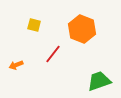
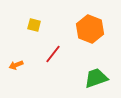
orange hexagon: moved 8 px right
green trapezoid: moved 3 px left, 3 px up
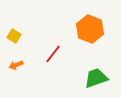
yellow square: moved 20 px left, 11 px down; rotated 16 degrees clockwise
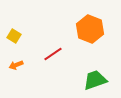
red line: rotated 18 degrees clockwise
green trapezoid: moved 1 px left, 2 px down
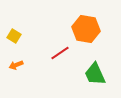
orange hexagon: moved 4 px left; rotated 12 degrees counterclockwise
red line: moved 7 px right, 1 px up
green trapezoid: moved 6 px up; rotated 95 degrees counterclockwise
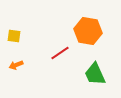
orange hexagon: moved 2 px right, 2 px down
yellow square: rotated 24 degrees counterclockwise
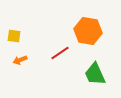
orange arrow: moved 4 px right, 5 px up
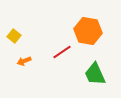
yellow square: rotated 32 degrees clockwise
red line: moved 2 px right, 1 px up
orange arrow: moved 4 px right, 1 px down
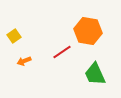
yellow square: rotated 16 degrees clockwise
